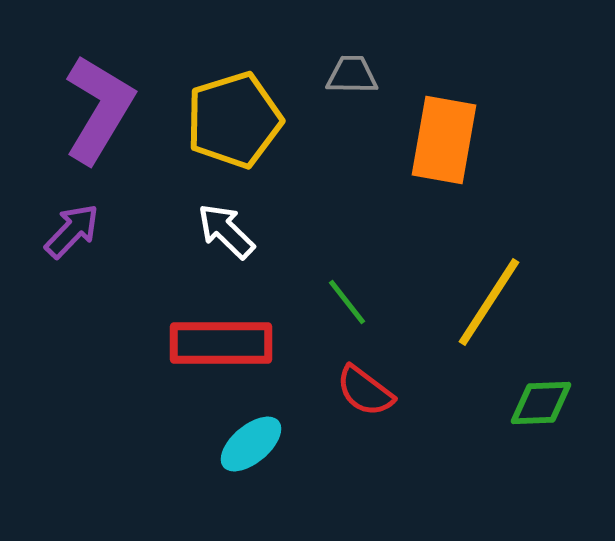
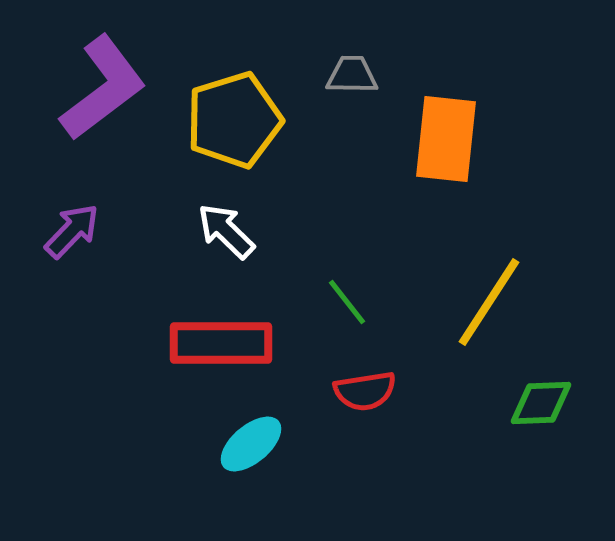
purple L-shape: moved 4 px right, 21 px up; rotated 22 degrees clockwise
orange rectangle: moved 2 px right, 1 px up; rotated 4 degrees counterclockwise
red semicircle: rotated 46 degrees counterclockwise
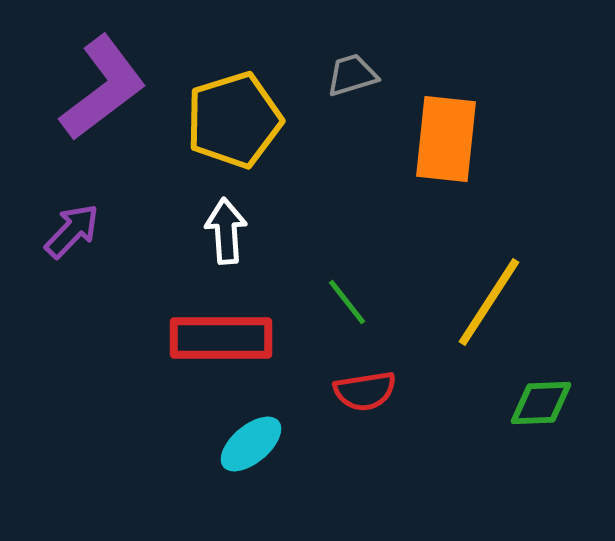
gray trapezoid: rotated 18 degrees counterclockwise
white arrow: rotated 42 degrees clockwise
red rectangle: moved 5 px up
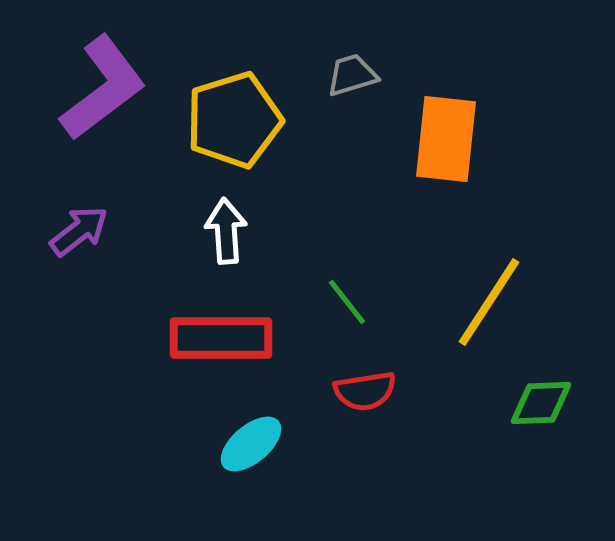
purple arrow: moved 7 px right; rotated 8 degrees clockwise
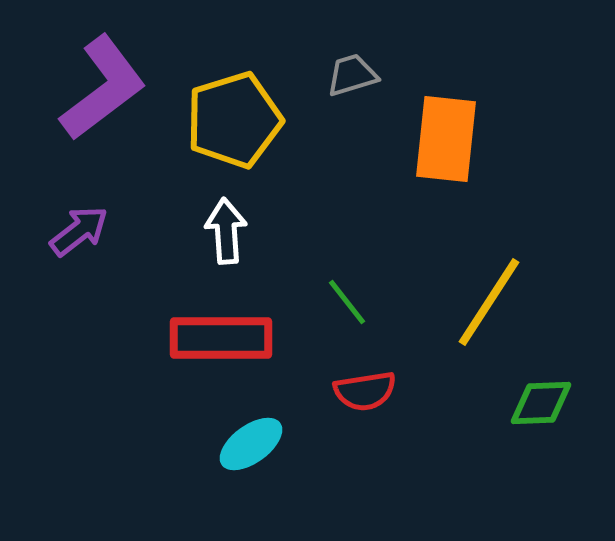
cyan ellipse: rotated 4 degrees clockwise
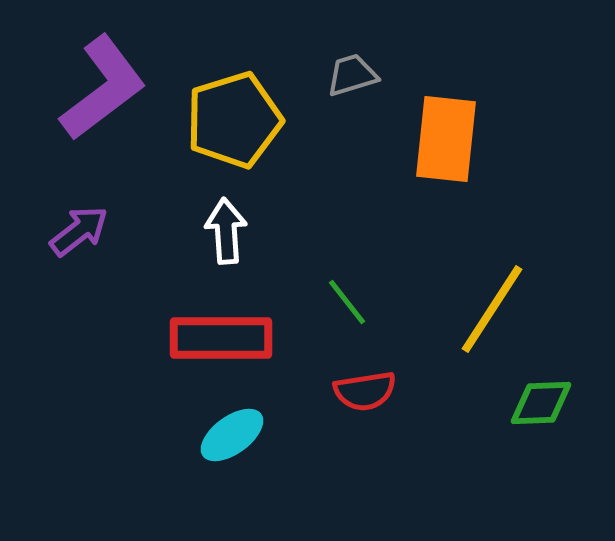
yellow line: moved 3 px right, 7 px down
cyan ellipse: moved 19 px left, 9 px up
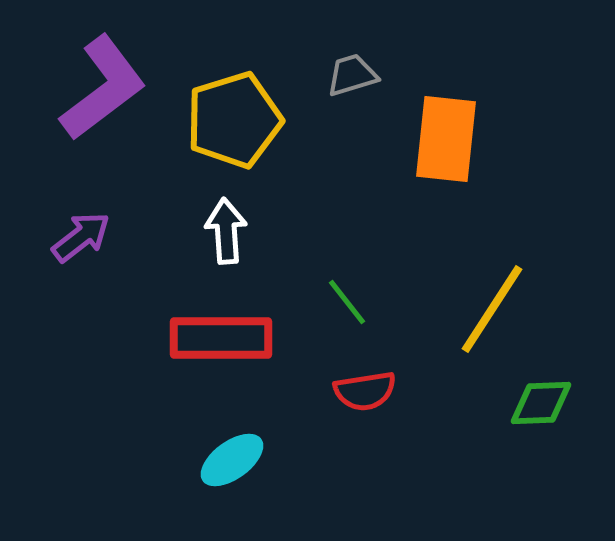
purple arrow: moved 2 px right, 6 px down
cyan ellipse: moved 25 px down
